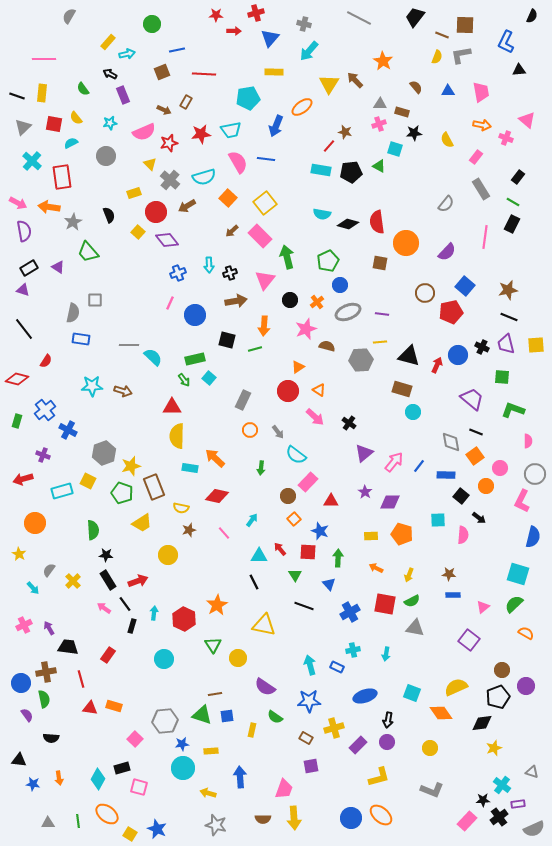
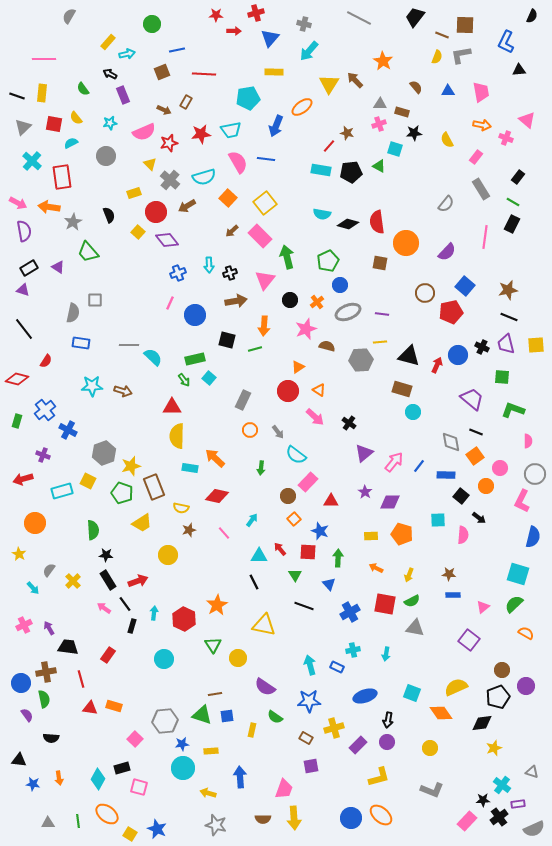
brown star at (345, 132): moved 2 px right, 1 px down
blue rectangle at (81, 339): moved 4 px down
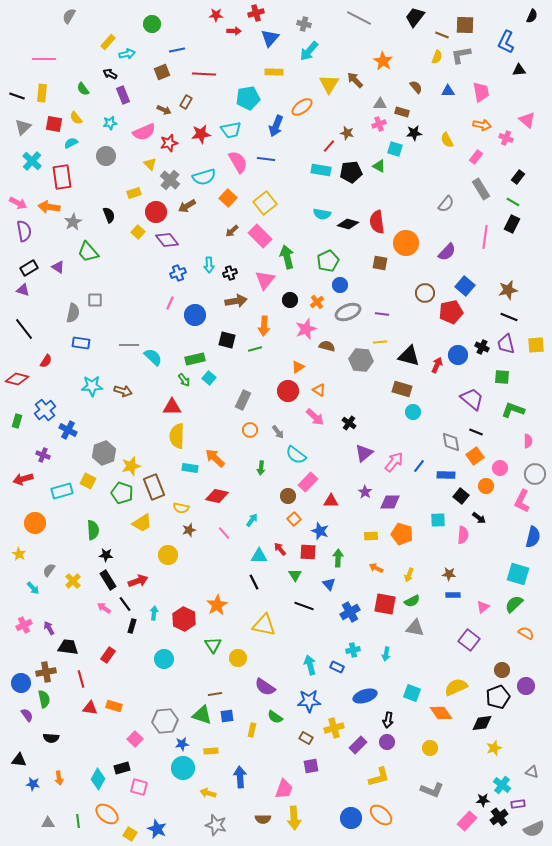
gray hexagon at (361, 360): rotated 10 degrees clockwise
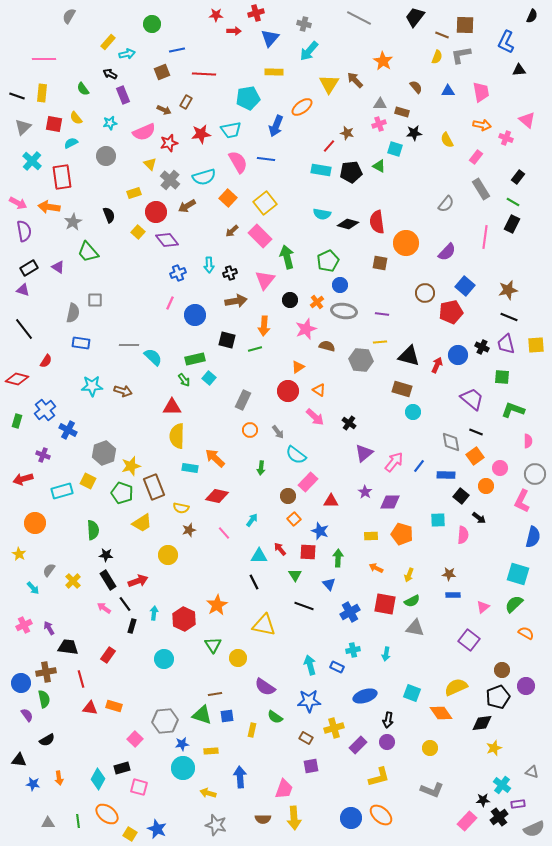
gray ellipse at (348, 312): moved 4 px left, 1 px up; rotated 30 degrees clockwise
black semicircle at (51, 738): moved 4 px left, 2 px down; rotated 35 degrees counterclockwise
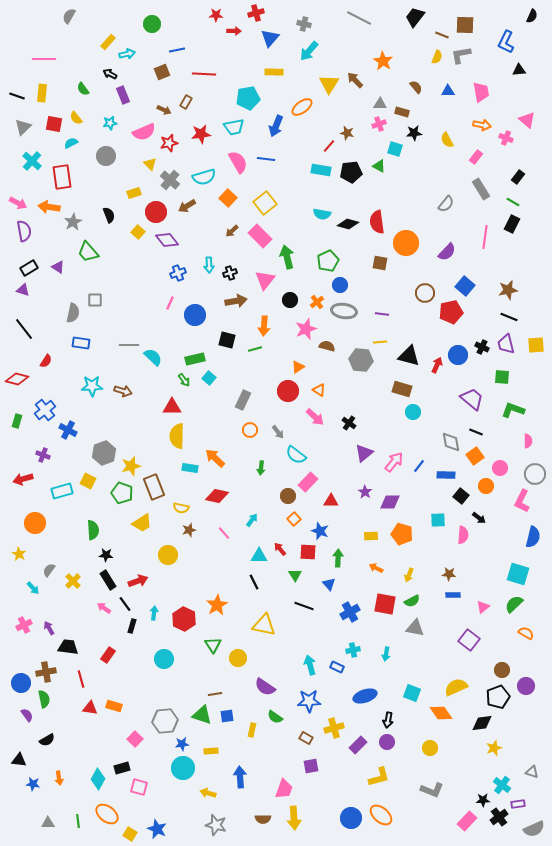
cyan trapezoid at (231, 130): moved 3 px right, 3 px up
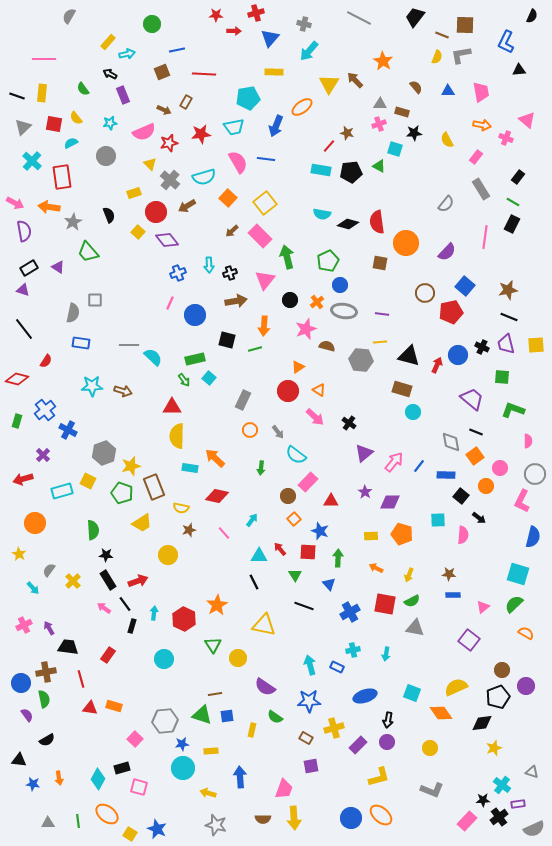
pink arrow at (18, 203): moved 3 px left
purple cross at (43, 455): rotated 24 degrees clockwise
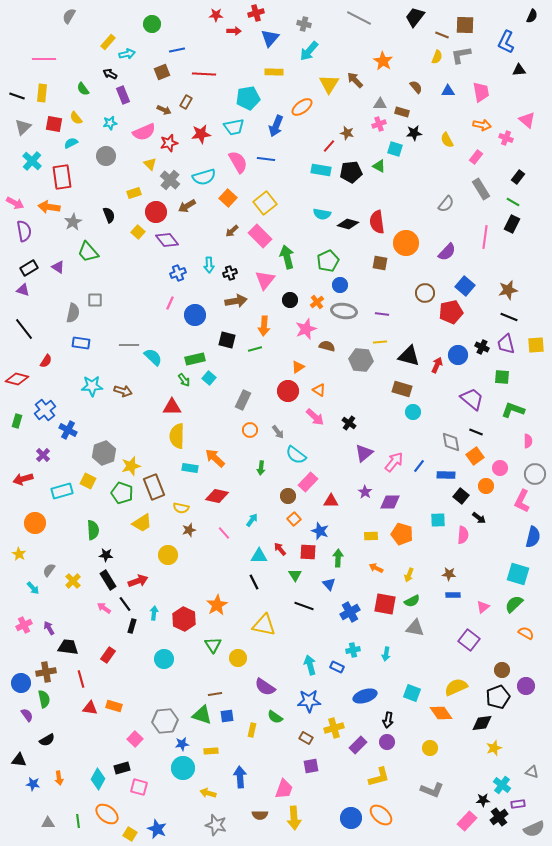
brown semicircle at (263, 819): moved 3 px left, 4 px up
